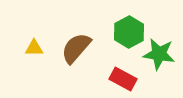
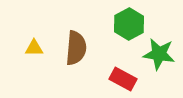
green hexagon: moved 8 px up
brown semicircle: rotated 144 degrees clockwise
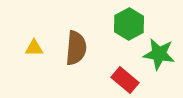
red rectangle: moved 2 px right, 1 px down; rotated 12 degrees clockwise
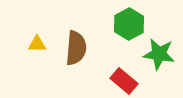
yellow triangle: moved 3 px right, 4 px up
red rectangle: moved 1 px left, 1 px down
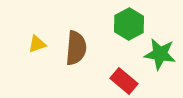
yellow triangle: rotated 18 degrees counterclockwise
green star: moved 1 px right
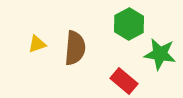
brown semicircle: moved 1 px left
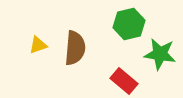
green hexagon: rotated 16 degrees clockwise
yellow triangle: moved 1 px right, 1 px down
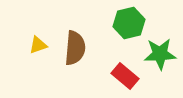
green hexagon: moved 1 px up
green star: rotated 12 degrees counterclockwise
red rectangle: moved 1 px right, 5 px up
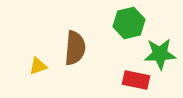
yellow triangle: moved 21 px down
red rectangle: moved 11 px right, 4 px down; rotated 28 degrees counterclockwise
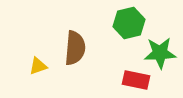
green star: moved 1 px up
